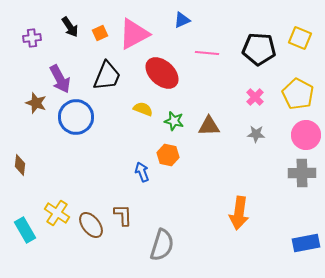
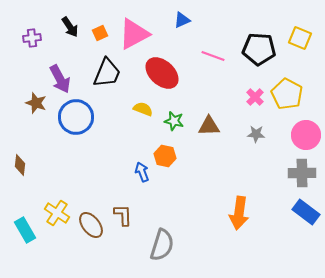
pink line: moved 6 px right, 3 px down; rotated 15 degrees clockwise
black trapezoid: moved 3 px up
yellow pentagon: moved 11 px left
orange hexagon: moved 3 px left, 1 px down
blue rectangle: moved 31 px up; rotated 48 degrees clockwise
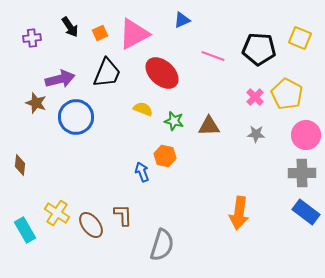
purple arrow: rotated 76 degrees counterclockwise
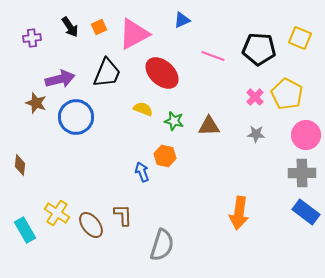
orange square: moved 1 px left, 6 px up
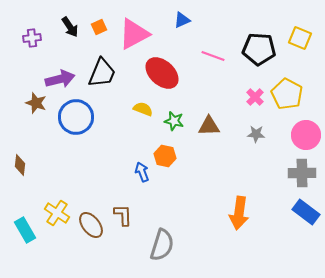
black trapezoid: moved 5 px left
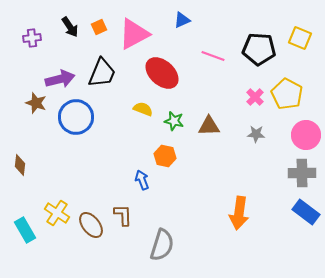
blue arrow: moved 8 px down
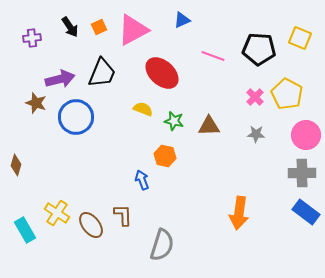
pink triangle: moved 1 px left, 4 px up
brown diamond: moved 4 px left; rotated 10 degrees clockwise
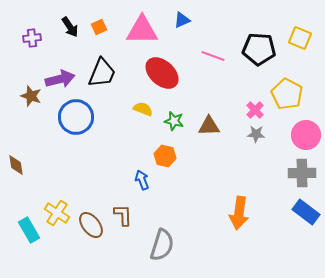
pink triangle: moved 9 px right; rotated 28 degrees clockwise
pink cross: moved 13 px down
brown star: moved 5 px left, 7 px up
brown diamond: rotated 25 degrees counterclockwise
cyan rectangle: moved 4 px right
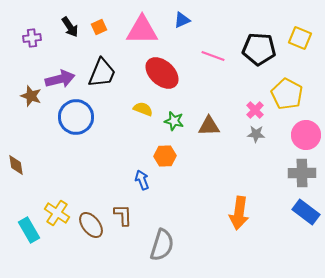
orange hexagon: rotated 15 degrees counterclockwise
